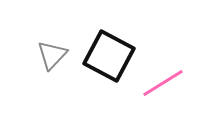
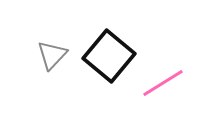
black square: rotated 12 degrees clockwise
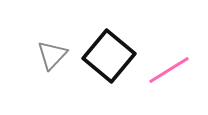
pink line: moved 6 px right, 13 px up
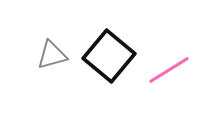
gray triangle: rotated 32 degrees clockwise
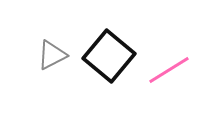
gray triangle: rotated 12 degrees counterclockwise
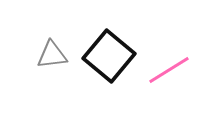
gray triangle: rotated 20 degrees clockwise
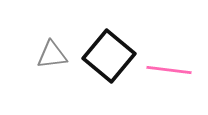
pink line: rotated 39 degrees clockwise
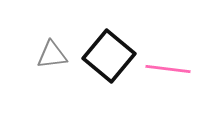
pink line: moved 1 px left, 1 px up
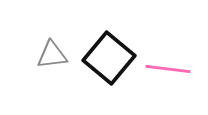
black square: moved 2 px down
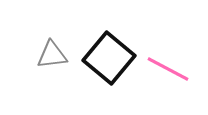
pink line: rotated 21 degrees clockwise
